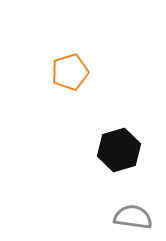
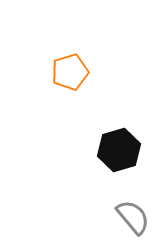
gray semicircle: rotated 42 degrees clockwise
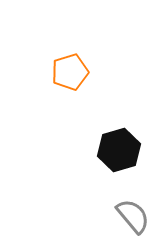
gray semicircle: moved 1 px up
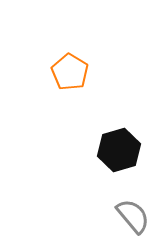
orange pentagon: rotated 24 degrees counterclockwise
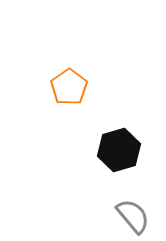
orange pentagon: moved 1 px left, 15 px down; rotated 6 degrees clockwise
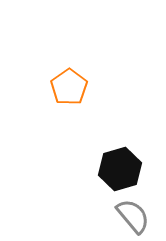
black hexagon: moved 1 px right, 19 px down
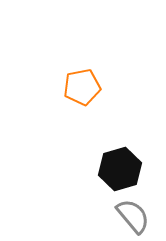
orange pentagon: moved 13 px right; rotated 24 degrees clockwise
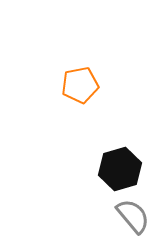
orange pentagon: moved 2 px left, 2 px up
